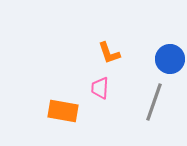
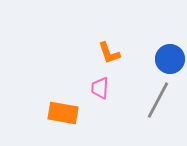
gray line: moved 4 px right, 2 px up; rotated 9 degrees clockwise
orange rectangle: moved 2 px down
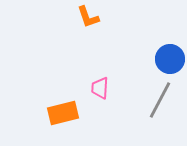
orange L-shape: moved 21 px left, 36 px up
gray line: moved 2 px right
orange rectangle: rotated 24 degrees counterclockwise
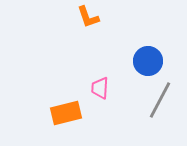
blue circle: moved 22 px left, 2 px down
orange rectangle: moved 3 px right
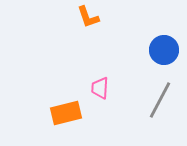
blue circle: moved 16 px right, 11 px up
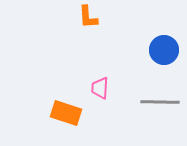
orange L-shape: rotated 15 degrees clockwise
gray line: moved 2 px down; rotated 63 degrees clockwise
orange rectangle: rotated 32 degrees clockwise
